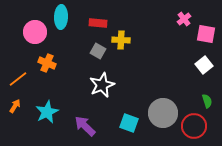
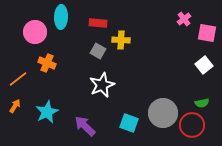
pink square: moved 1 px right, 1 px up
green semicircle: moved 5 px left, 2 px down; rotated 96 degrees clockwise
red circle: moved 2 px left, 1 px up
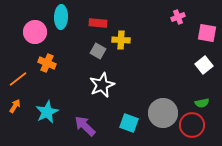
pink cross: moved 6 px left, 2 px up; rotated 16 degrees clockwise
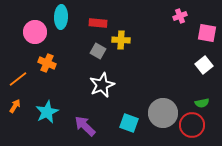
pink cross: moved 2 px right, 1 px up
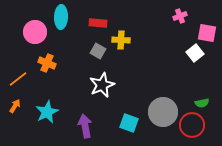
white square: moved 9 px left, 12 px up
gray circle: moved 1 px up
purple arrow: rotated 35 degrees clockwise
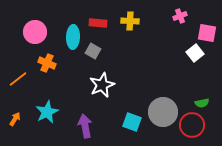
cyan ellipse: moved 12 px right, 20 px down
yellow cross: moved 9 px right, 19 px up
gray square: moved 5 px left
orange arrow: moved 13 px down
cyan square: moved 3 px right, 1 px up
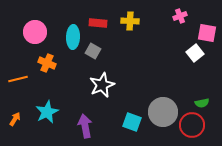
orange line: rotated 24 degrees clockwise
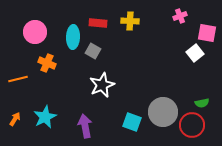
cyan star: moved 2 px left, 5 px down
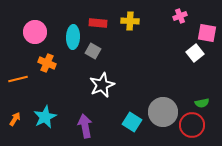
cyan square: rotated 12 degrees clockwise
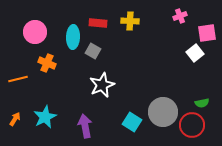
pink square: rotated 18 degrees counterclockwise
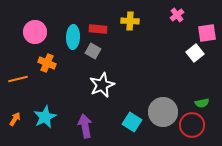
pink cross: moved 3 px left, 1 px up; rotated 16 degrees counterclockwise
red rectangle: moved 6 px down
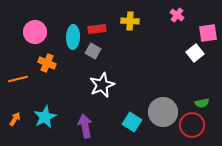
pink cross: rotated 16 degrees counterclockwise
red rectangle: moved 1 px left; rotated 12 degrees counterclockwise
pink square: moved 1 px right
